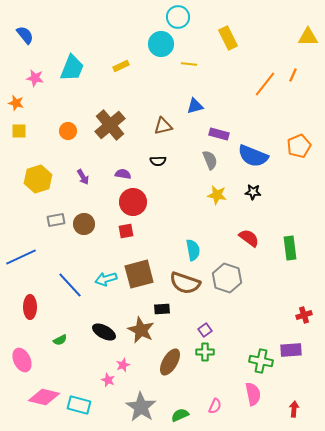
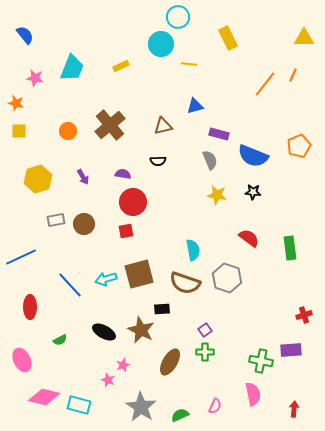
yellow triangle at (308, 37): moved 4 px left, 1 px down
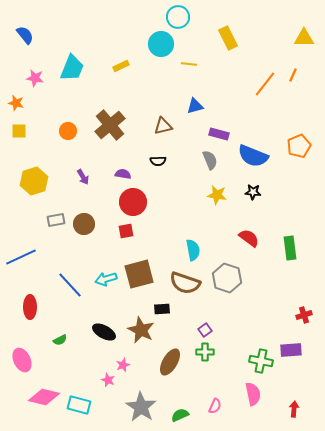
yellow hexagon at (38, 179): moved 4 px left, 2 px down
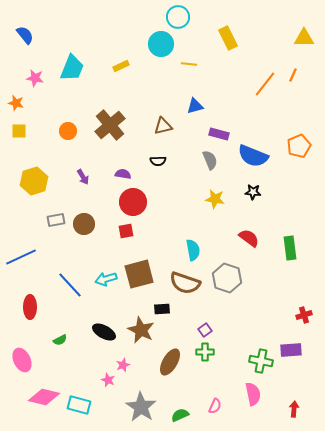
yellow star at (217, 195): moved 2 px left, 4 px down
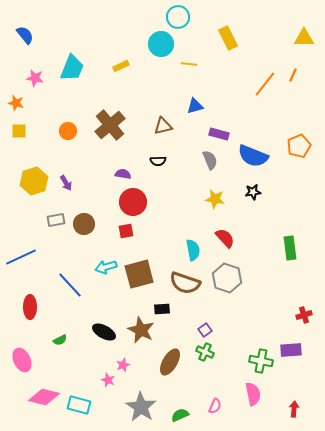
purple arrow at (83, 177): moved 17 px left, 6 px down
black star at (253, 192): rotated 14 degrees counterclockwise
red semicircle at (249, 238): moved 24 px left; rotated 10 degrees clockwise
cyan arrow at (106, 279): moved 12 px up
green cross at (205, 352): rotated 24 degrees clockwise
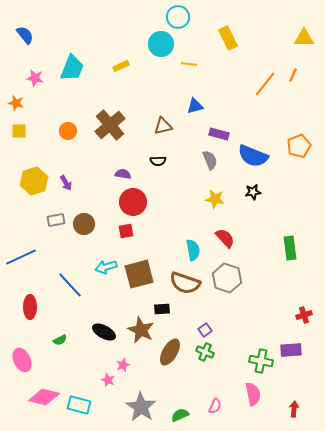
brown ellipse at (170, 362): moved 10 px up
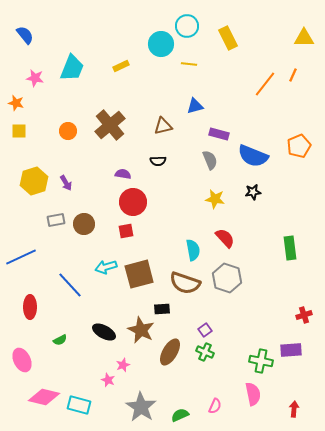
cyan circle at (178, 17): moved 9 px right, 9 px down
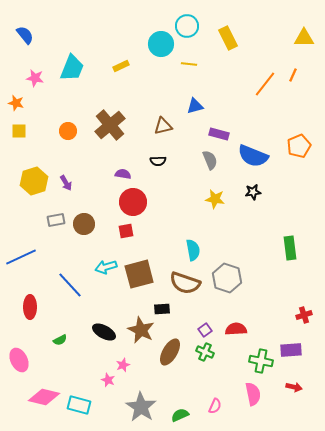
red semicircle at (225, 238): moved 11 px right, 91 px down; rotated 50 degrees counterclockwise
pink ellipse at (22, 360): moved 3 px left
red arrow at (294, 409): moved 22 px up; rotated 98 degrees clockwise
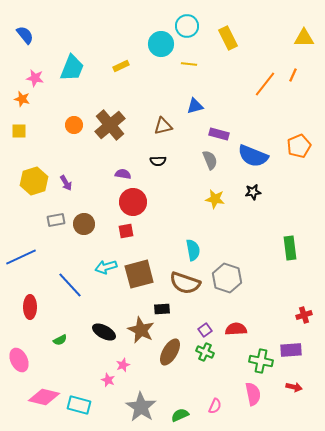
orange star at (16, 103): moved 6 px right, 4 px up
orange circle at (68, 131): moved 6 px right, 6 px up
